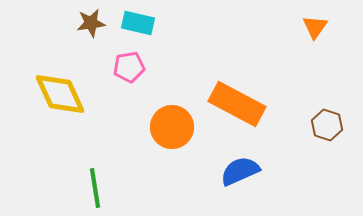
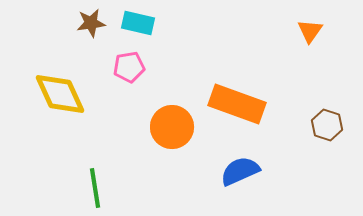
orange triangle: moved 5 px left, 4 px down
orange rectangle: rotated 8 degrees counterclockwise
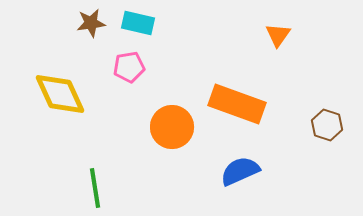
orange triangle: moved 32 px left, 4 px down
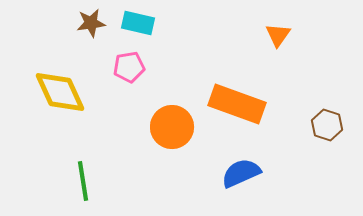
yellow diamond: moved 2 px up
blue semicircle: moved 1 px right, 2 px down
green line: moved 12 px left, 7 px up
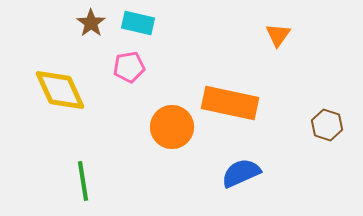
brown star: rotated 28 degrees counterclockwise
yellow diamond: moved 2 px up
orange rectangle: moved 7 px left, 1 px up; rotated 8 degrees counterclockwise
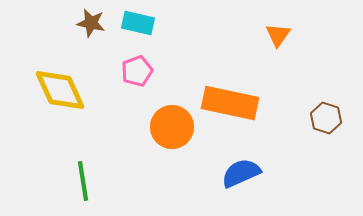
brown star: rotated 24 degrees counterclockwise
pink pentagon: moved 8 px right, 4 px down; rotated 12 degrees counterclockwise
brown hexagon: moved 1 px left, 7 px up
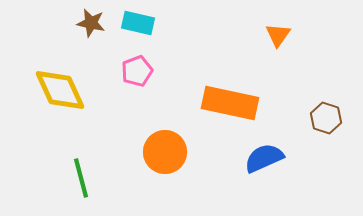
orange circle: moved 7 px left, 25 px down
blue semicircle: moved 23 px right, 15 px up
green line: moved 2 px left, 3 px up; rotated 6 degrees counterclockwise
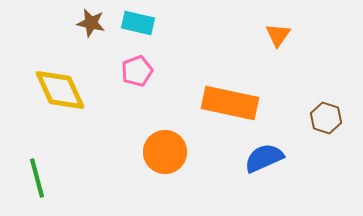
green line: moved 44 px left
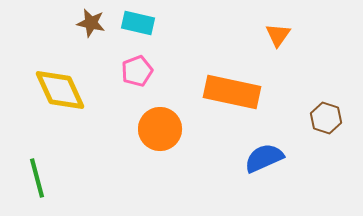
orange rectangle: moved 2 px right, 11 px up
orange circle: moved 5 px left, 23 px up
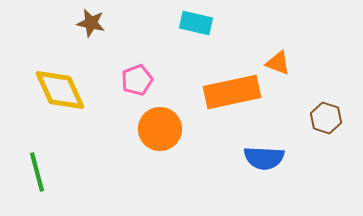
cyan rectangle: moved 58 px right
orange triangle: moved 28 px down; rotated 44 degrees counterclockwise
pink pentagon: moved 9 px down
orange rectangle: rotated 24 degrees counterclockwise
blue semicircle: rotated 153 degrees counterclockwise
green line: moved 6 px up
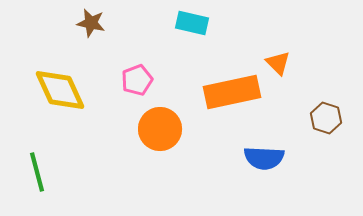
cyan rectangle: moved 4 px left
orange triangle: rotated 24 degrees clockwise
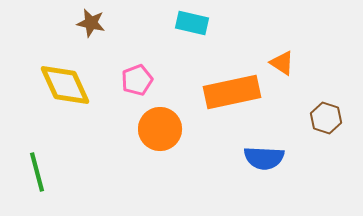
orange triangle: moved 4 px right; rotated 12 degrees counterclockwise
yellow diamond: moved 5 px right, 5 px up
